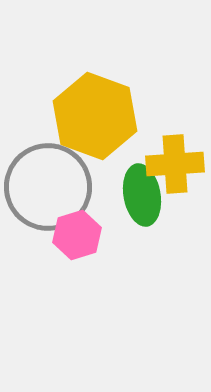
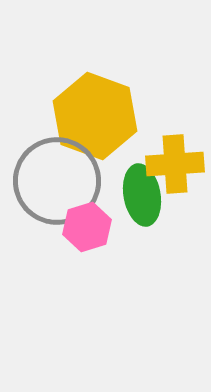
gray circle: moved 9 px right, 6 px up
pink hexagon: moved 10 px right, 8 px up
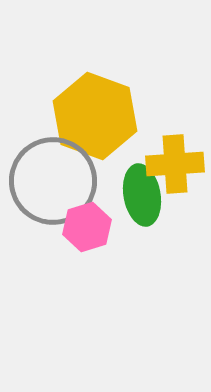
gray circle: moved 4 px left
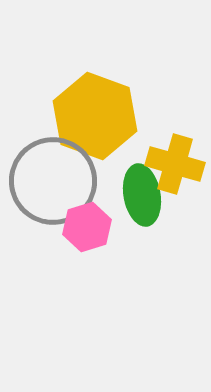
yellow cross: rotated 20 degrees clockwise
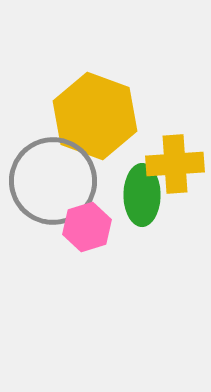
yellow cross: rotated 20 degrees counterclockwise
green ellipse: rotated 10 degrees clockwise
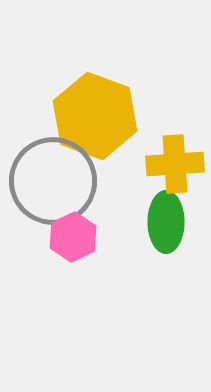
green ellipse: moved 24 px right, 27 px down
pink hexagon: moved 14 px left, 10 px down; rotated 9 degrees counterclockwise
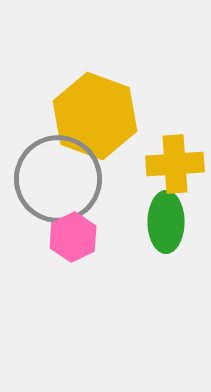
gray circle: moved 5 px right, 2 px up
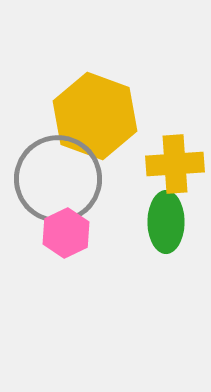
pink hexagon: moved 7 px left, 4 px up
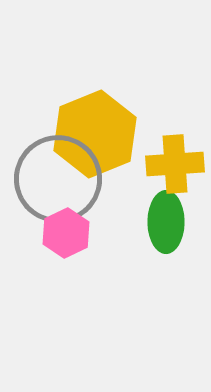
yellow hexagon: moved 18 px down; rotated 18 degrees clockwise
